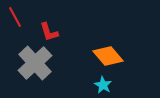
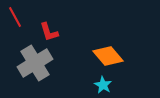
gray cross: rotated 12 degrees clockwise
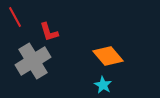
gray cross: moved 2 px left, 2 px up
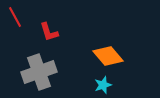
gray cross: moved 6 px right, 11 px down; rotated 12 degrees clockwise
cyan star: rotated 24 degrees clockwise
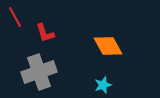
red L-shape: moved 4 px left, 1 px down
orange diamond: moved 10 px up; rotated 12 degrees clockwise
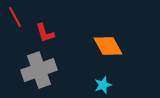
gray cross: moved 2 px up
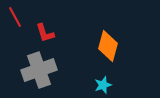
orange diamond: rotated 44 degrees clockwise
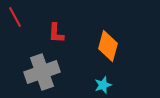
red L-shape: moved 11 px right; rotated 20 degrees clockwise
gray cross: moved 3 px right, 2 px down
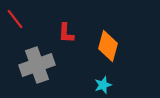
red line: moved 2 px down; rotated 10 degrees counterclockwise
red L-shape: moved 10 px right
gray cross: moved 5 px left, 7 px up
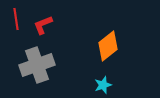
red line: moved 1 px right; rotated 30 degrees clockwise
red L-shape: moved 23 px left, 8 px up; rotated 65 degrees clockwise
orange diamond: rotated 36 degrees clockwise
